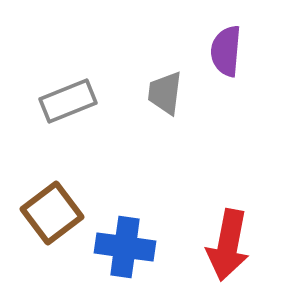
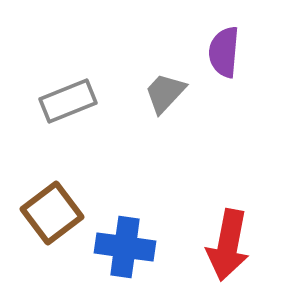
purple semicircle: moved 2 px left, 1 px down
gray trapezoid: rotated 36 degrees clockwise
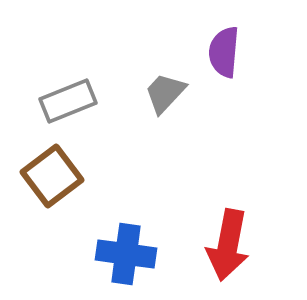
brown square: moved 37 px up
blue cross: moved 1 px right, 7 px down
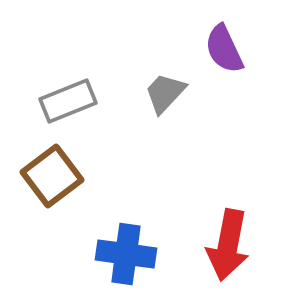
purple semicircle: moved 3 px up; rotated 30 degrees counterclockwise
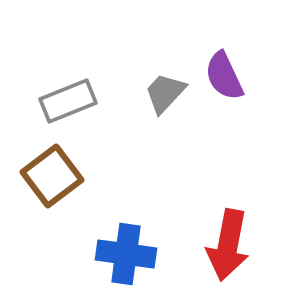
purple semicircle: moved 27 px down
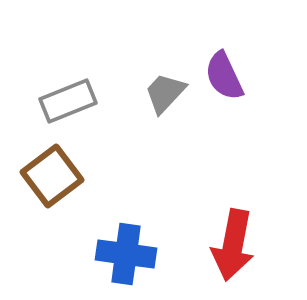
red arrow: moved 5 px right
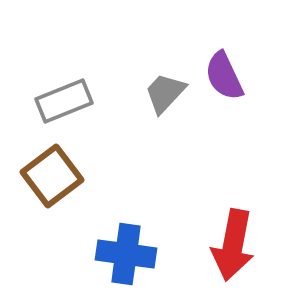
gray rectangle: moved 4 px left
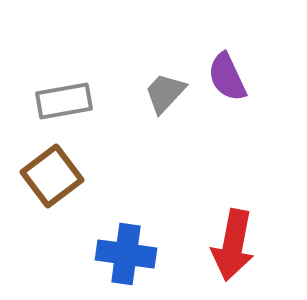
purple semicircle: moved 3 px right, 1 px down
gray rectangle: rotated 12 degrees clockwise
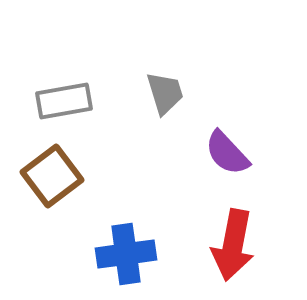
purple semicircle: moved 76 px down; rotated 18 degrees counterclockwise
gray trapezoid: rotated 120 degrees clockwise
blue cross: rotated 16 degrees counterclockwise
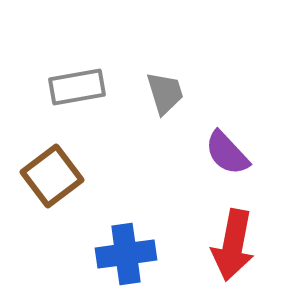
gray rectangle: moved 13 px right, 14 px up
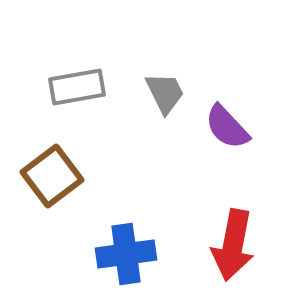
gray trapezoid: rotated 9 degrees counterclockwise
purple semicircle: moved 26 px up
